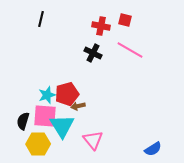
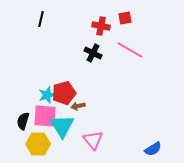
red square: moved 2 px up; rotated 24 degrees counterclockwise
red pentagon: moved 3 px left, 1 px up
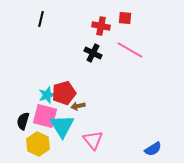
red square: rotated 16 degrees clockwise
pink square: rotated 10 degrees clockwise
yellow hexagon: rotated 25 degrees clockwise
